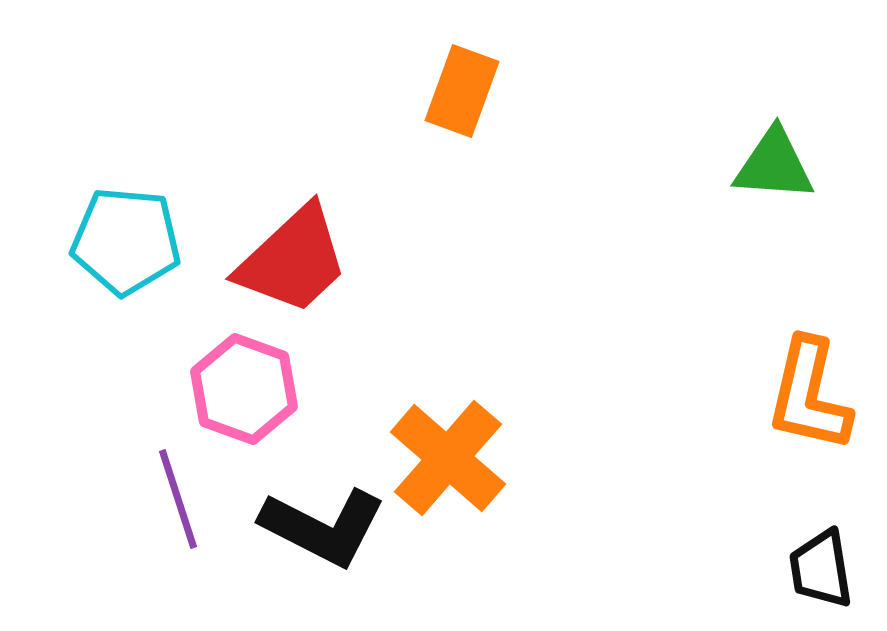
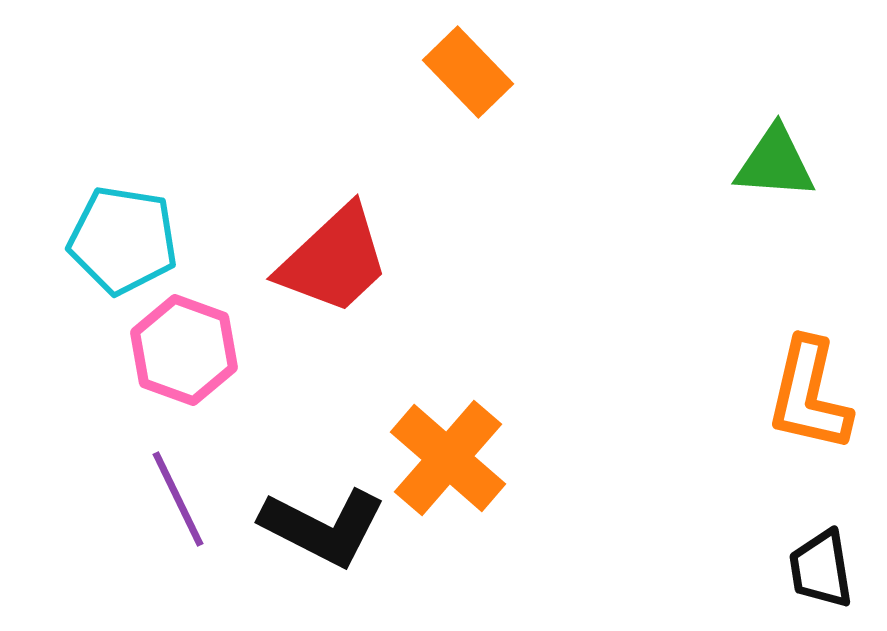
orange rectangle: moved 6 px right, 19 px up; rotated 64 degrees counterclockwise
green triangle: moved 1 px right, 2 px up
cyan pentagon: moved 3 px left, 1 px up; rotated 4 degrees clockwise
red trapezoid: moved 41 px right
pink hexagon: moved 60 px left, 39 px up
purple line: rotated 8 degrees counterclockwise
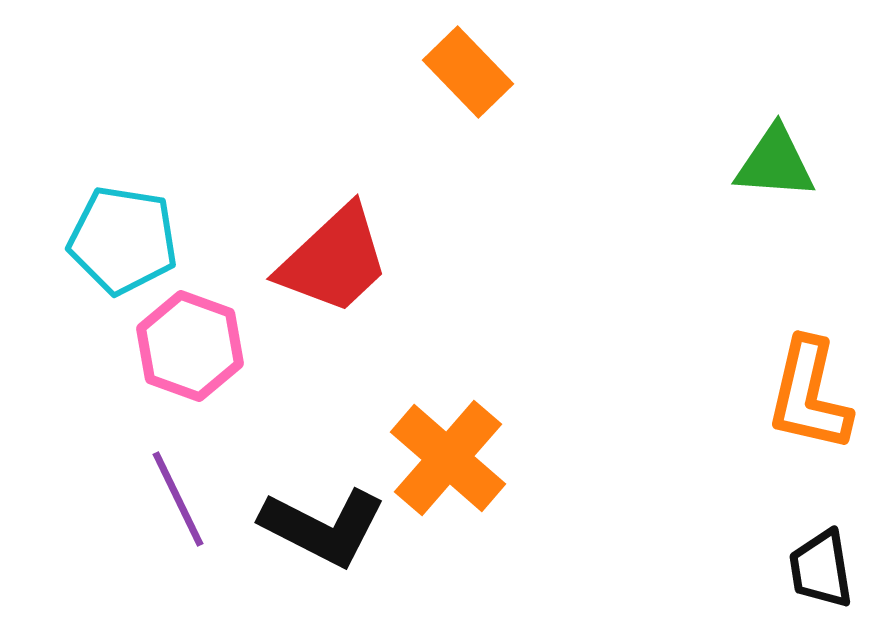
pink hexagon: moved 6 px right, 4 px up
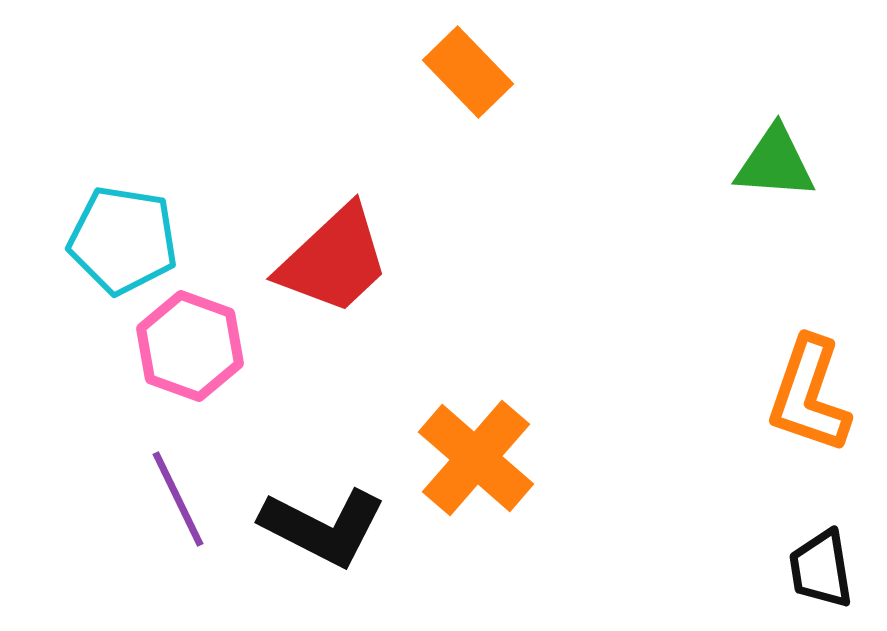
orange L-shape: rotated 6 degrees clockwise
orange cross: moved 28 px right
